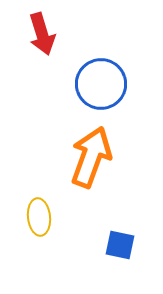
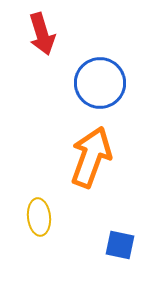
blue circle: moved 1 px left, 1 px up
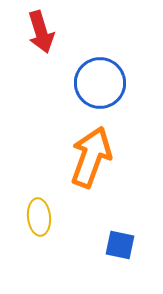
red arrow: moved 1 px left, 2 px up
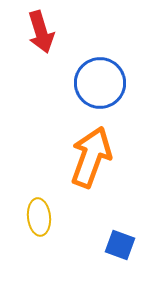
blue square: rotated 8 degrees clockwise
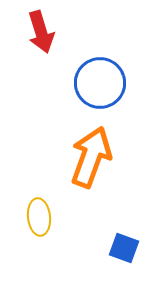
blue square: moved 4 px right, 3 px down
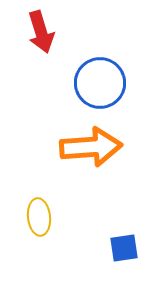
orange arrow: moved 10 px up; rotated 66 degrees clockwise
blue square: rotated 28 degrees counterclockwise
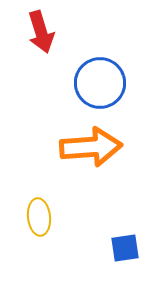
blue square: moved 1 px right
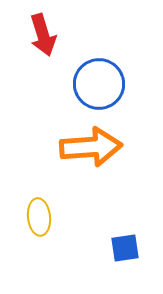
red arrow: moved 2 px right, 3 px down
blue circle: moved 1 px left, 1 px down
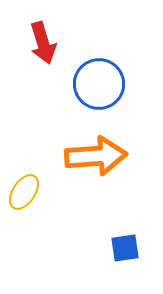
red arrow: moved 8 px down
orange arrow: moved 5 px right, 9 px down
yellow ellipse: moved 15 px left, 25 px up; rotated 39 degrees clockwise
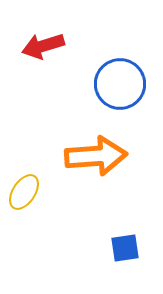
red arrow: moved 3 px down; rotated 90 degrees clockwise
blue circle: moved 21 px right
